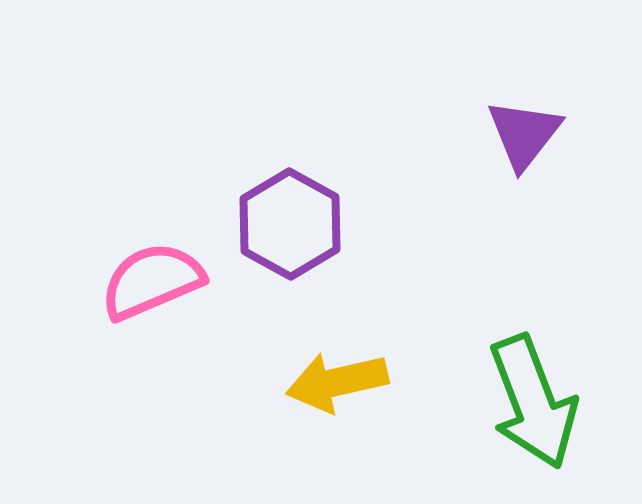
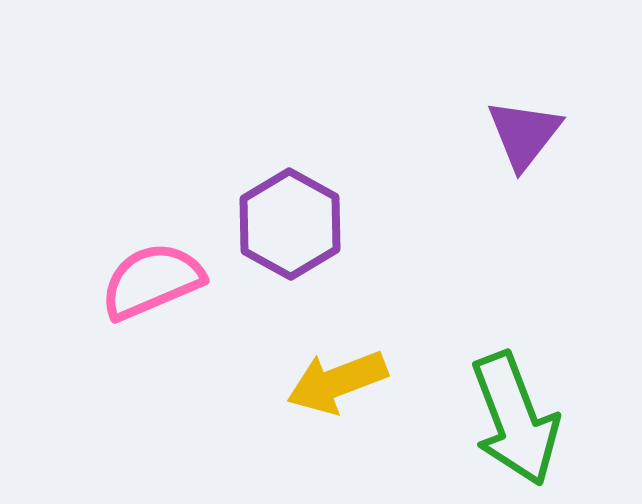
yellow arrow: rotated 8 degrees counterclockwise
green arrow: moved 18 px left, 17 px down
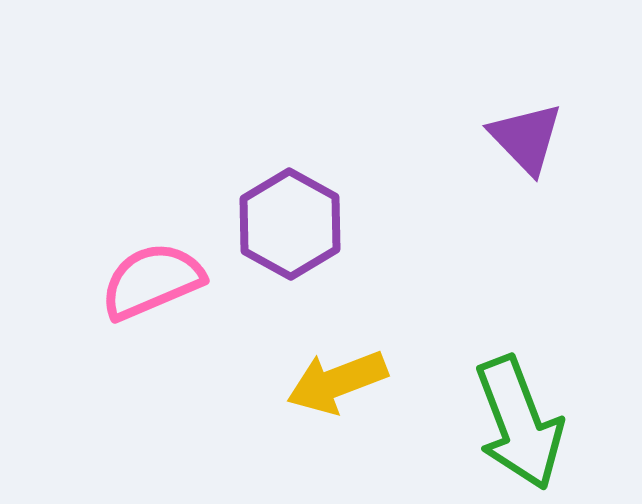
purple triangle: moved 2 px right, 4 px down; rotated 22 degrees counterclockwise
green arrow: moved 4 px right, 4 px down
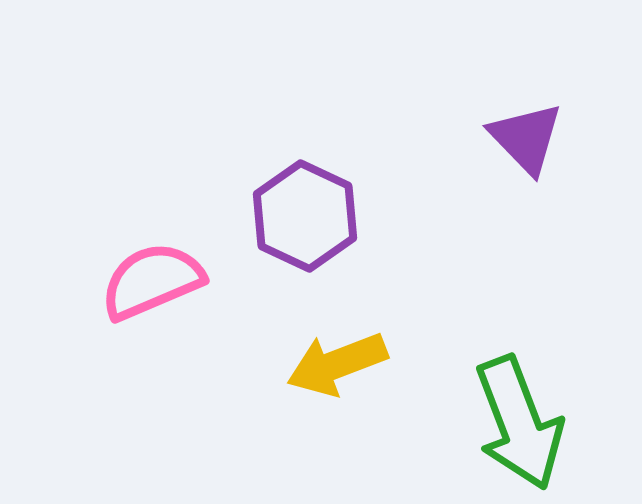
purple hexagon: moved 15 px right, 8 px up; rotated 4 degrees counterclockwise
yellow arrow: moved 18 px up
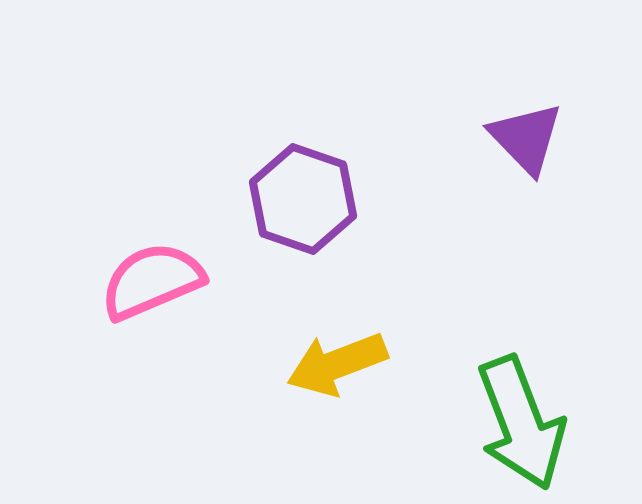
purple hexagon: moved 2 px left, 17 px up; rotated 6 degrees counterclockwise
green arrow: moved 2 px right
